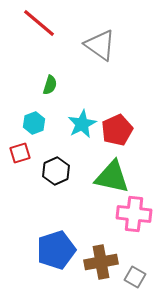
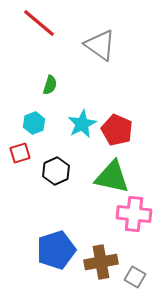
red pentagon: rotated 24 degrees counterclockwise
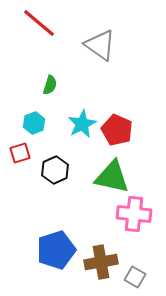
black hexagon: moved 1 px left, 1 px up
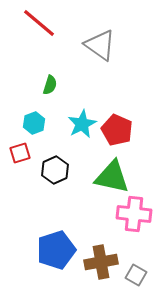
gray square: moved 1 px right, 2 px up
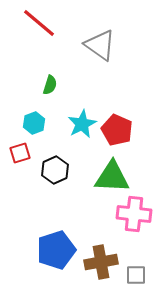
green triangle: rotated 9 degrees counterclockwise
gray square: rotated 30 degrees counterclockwise
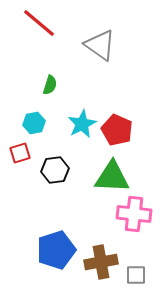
cyan hexagon: rotated 10 degrees clockwise
black hexagon: rotated 16 degrees clockwise
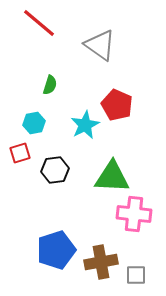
cyan star: moved 3 px right, 1 px down
red pentagon: moved 25 px up
